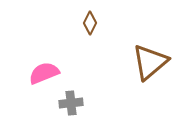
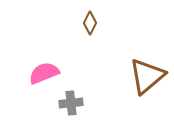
brown triangle: moved 3 px left, 14 px down
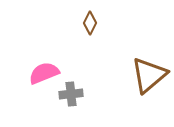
brown triangle: moved 2 px right, 1 px up
gray cross: moved 9 px up
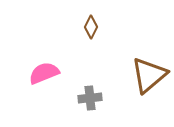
brown diamond: moved 1 px right, 4 px down
gray cross: moved 19 px right, 4 px down
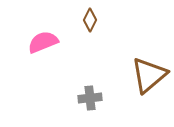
brown diamond: moved 1 px left, 7 px up
pink semicircle: moved 1 px left, 31 px up
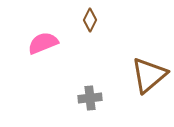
pink semicircle: moved 1 px down
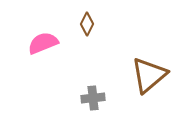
brown diamond: moved 3 px left, 4 px down
gray cross: moved 3 px right
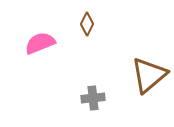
pink semicircle: moved 3 px left
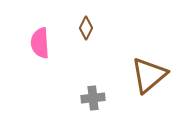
brown diamond: moved 1 px left, 4 px down
pink semicircle: rotated 72 degrees counterclockwise
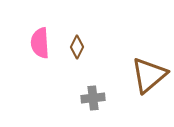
brown diamond: moved 9 px left, 19 px down
